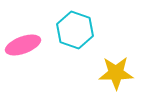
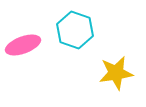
yellow star: rotated 8 degrees counterclockwise
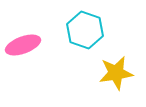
cyan hexagon: moved 10 px right
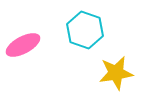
pink ellipse: rotated 8 degrees counterclockwise
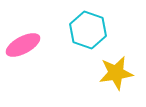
cyan hexagon: moved 3 px right
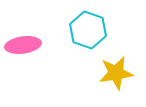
pink ellipse: rotated 20 degrees clockwise
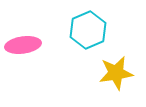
cyan hexagon: rotated 18 degrees clockwise
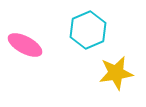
pink ellipse: moved 2 px right; rotated 36 degrees clockwise
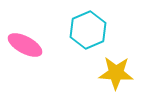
yellow star: rotated 12 degrees clockwise
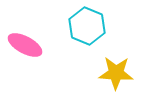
cyan hexagon: moved 1 px left, 4 px up; rotated 15 degrees counterclockwise
